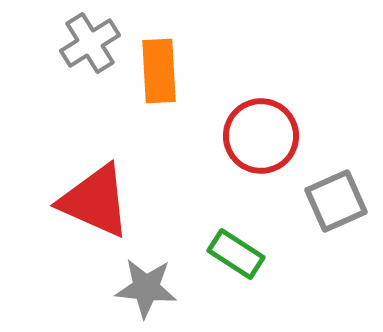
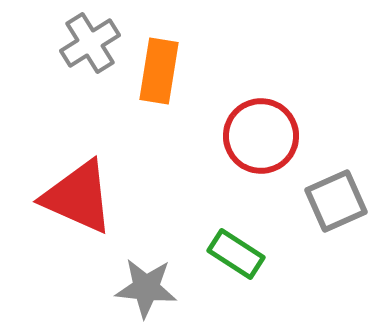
orange rectangle: rotated 12 degrees clockwise
red triangle: moved 17 px left, 4 px up
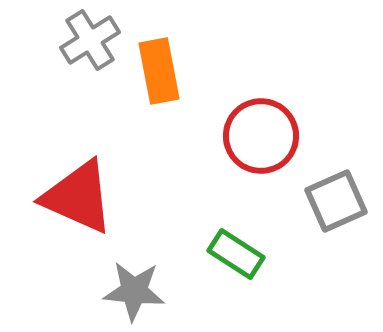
gray cross: moved 3 px up
orange rectangle: rotated 20 degrees counterclockwise
gray star: moved 12 px left, 3 px down
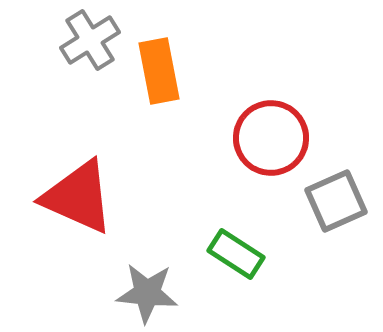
red circle: moved 10 px right, 2 px down
gray star: moved 13 px right, 2 px down
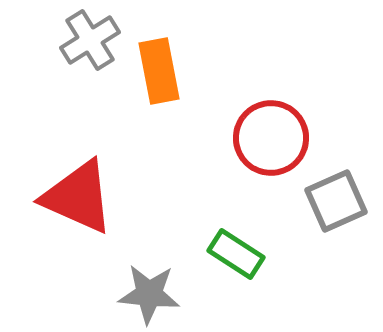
gray star: moved 2 px right, 1 px down
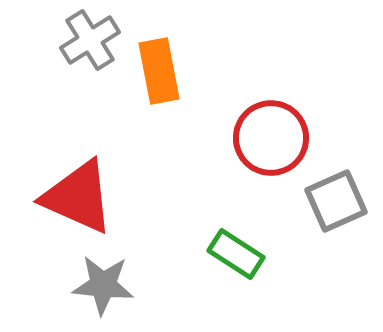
gray star: moved 46 px left, 9 px up
